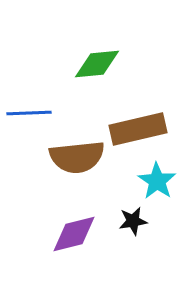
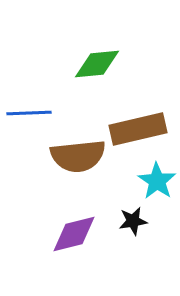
brown semicircle: moved 1 px right, 1 px up
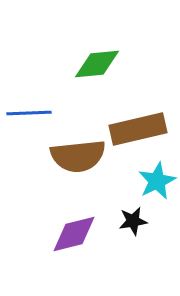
cyan star: rotated 12 degrees clockwise
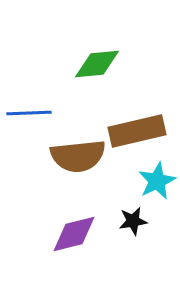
brown rectangle: moved 1 px left, 2 px down
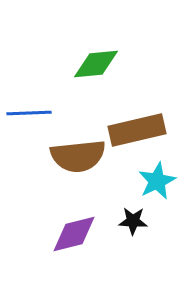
green diamond: moved 1 px left
brown rectangle: moved 1 px up
black star: rotated 12 degrees clockwise
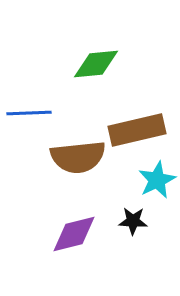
brown semicircle: moved 1 px down
cyan star: moved 1 px up
